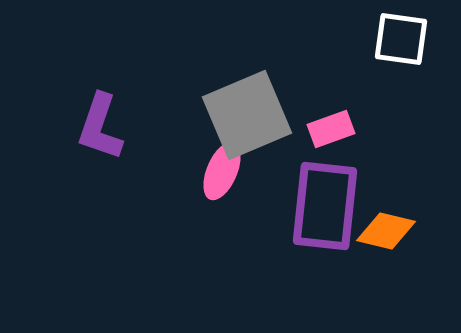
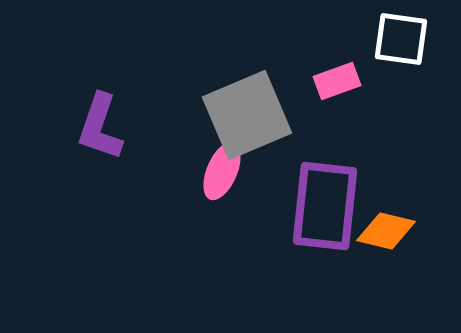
pink rectangle: moved 6 px right, 48 px up
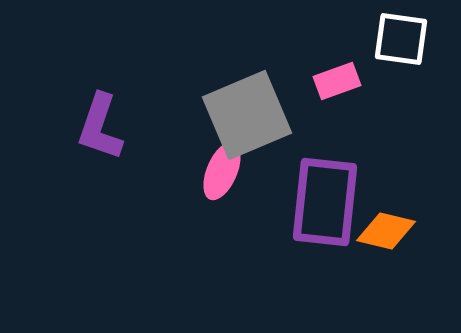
purple rectangle: moved 4 px up
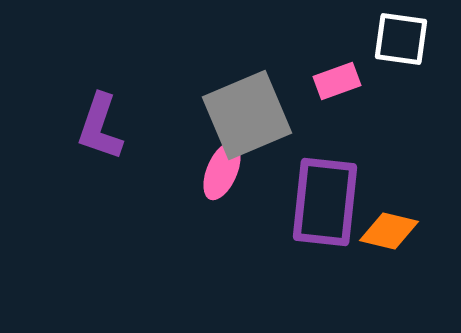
orange diamond: moved 3 px right
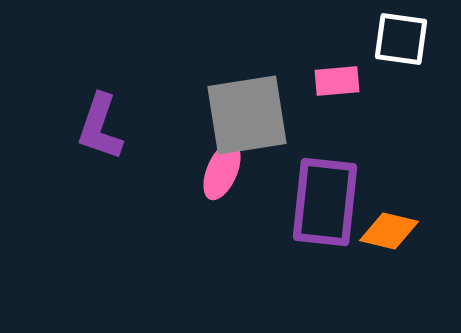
pink rectangle: rotated 15 degrees clockwise
gray square: rotated 14 degrees clockwise
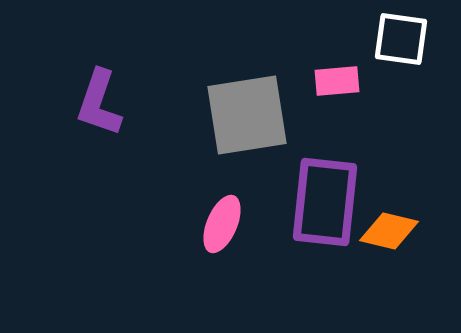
purple L-shape: moved 1 px left, 24 px up
pink ellipse: moved 53 px down
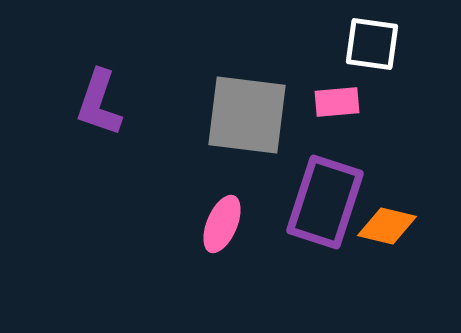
white square: moved 29 px left, 5 px down
pink rectangle: moved 21 px down
gray square: rotated 16 degrees clockwise
purple rectangle: rotated 12 degrees clockwise
orange diamond: moved 2 px left, 5 px up
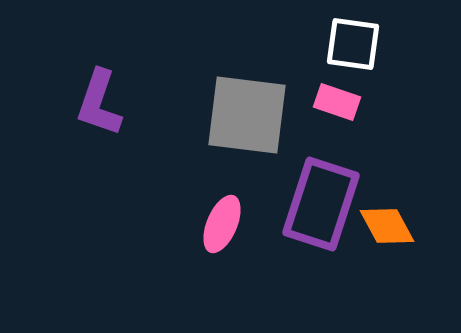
white square: moved 19 px left
pink rectangle: rotated 24 degrees clockwise
purple rectangle: moved 4 px left, 2 px down
orange diamond: rotated 48 degrees clockwise
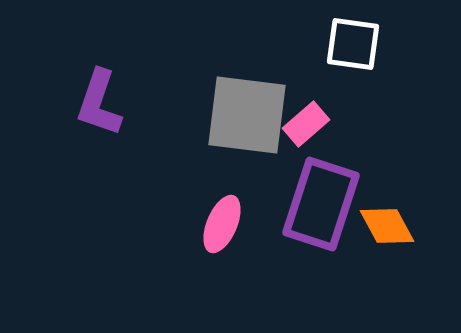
pink rectangle: moved 31 px left, 22 px down; rotated 60 degrees counterclockwise
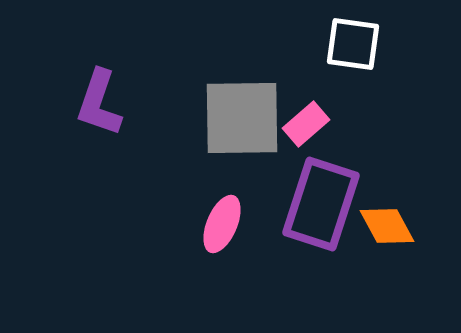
gray square: moved 5 px left, 3 px down; rotated 8 degrees counterclockwise
